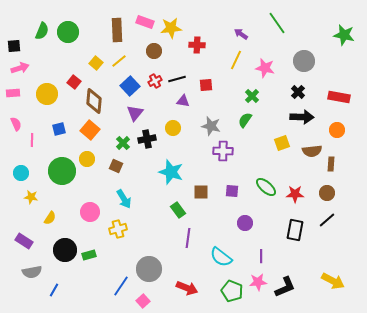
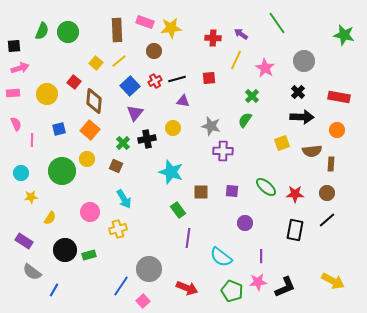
red cross at (197, 45): moved 16 px right, 7 px up
pink star at (265, 68): rotated 18 degrees clockwise
red square at (206, 85): moved 3 px right, 7 px up
yellow star at (31, 197): rotated 16 degrees counterclockwise
gray semicircle at (32, 272): rotated 48 degrees clockwise
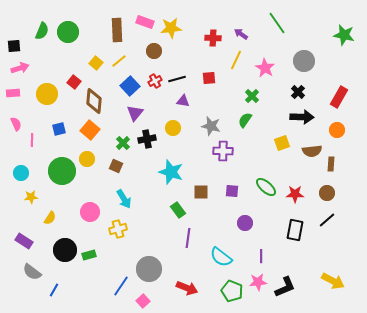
red rectangle at (339, 97): rotated 70 degrees counterclockwise
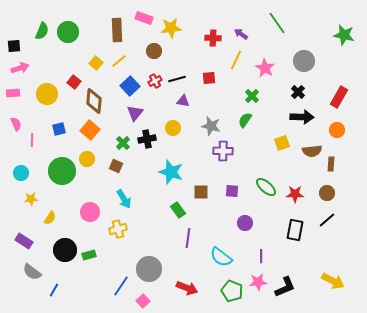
pink rectangle at (145, 22): moved 1 px left, 4 px up
yellow star at (31, 197): moved 2 px down
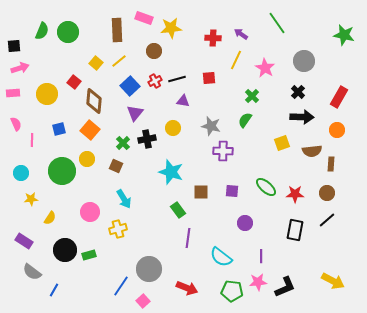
green pentagon at (232, 291): rotated 15 degrees counterclockwise
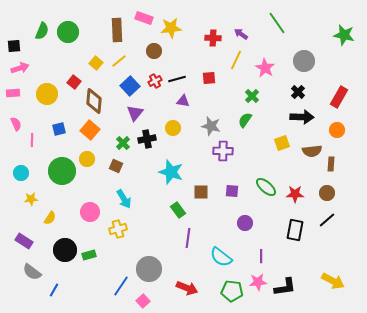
black L-shape at (285, 287): rotated 15 degrees clockwise
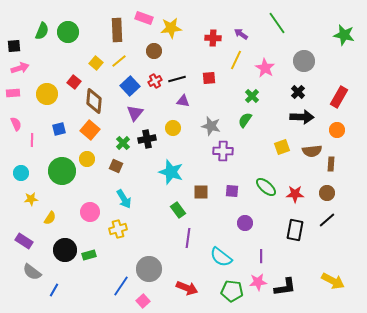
yellow square at (282, 143): moved 4 px down
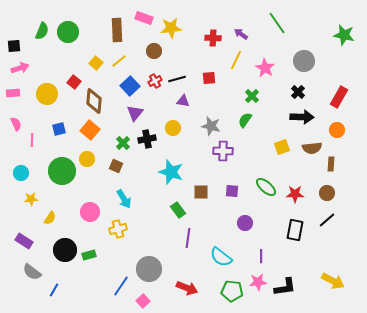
brown semicircle at (312, 151): moved 3 px up
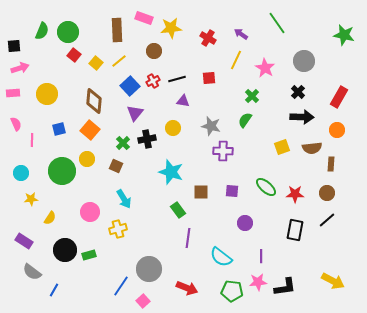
red cross at (213, 38): moved 5 px left; rotated 28 degrees clockwise
red cross at (155, 81): moved 2 px left
red square at (74, 82): moved 27 px up
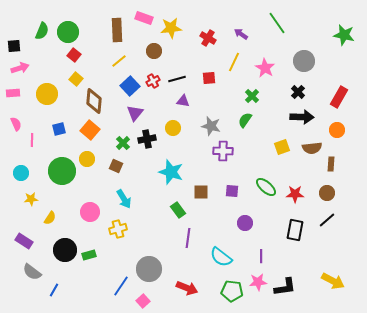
yellow line at (236, 60): moved 2 px left, 2 px down
yellow square at (96, 63): moved 20 px left, 16 px down
